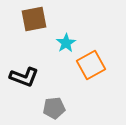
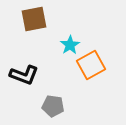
cyan star: moved 4 px right, 2 px down
black L-shape: moved 2 px up
gray pentagon: moved 1 px left, 2 px up; rotated 15 degrees clockwise
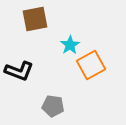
brown square: moved 1 px right
black L-shape: moved 5 px left, 4 px up
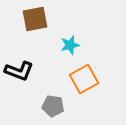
cyan star: rotated 18 degrees clockwise
orange square: moved 7 px left, 14 px down
